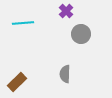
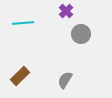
gray semicircle: moved 6 px down; rotated 30 degrees clockwise
brown rectangle: moved 3 px right, 6 px up
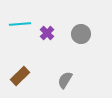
purple cross: moved 19 px left, 22 px down
cyan line: moved 3 px left, 1 px down
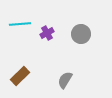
purple cross: rotated 16 degrees clockwise
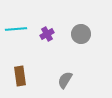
cyan line: moved 4 px left, 5 px down
purple cross: moved 1 px down
brown rectangle: rotated 54 degrees counterclockwise
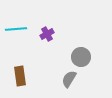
gray circle: moved 23 px down
gray semicircle: moved 4 px right, 1 px up
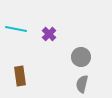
cyan line: rotated 15 degrees clockwise
purple cross: moved 2 px right; rotated 16 degrees counterclockwise
gray semicircle: moved 13 px right, 5 px down; rotated 18 degrees counterclockwise
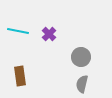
cyan line: moved 2 px right, 2 px down
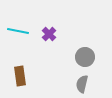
gray circle: moved 4 px right
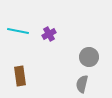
purple cross: rotated 16 degrees clockwise
gray circle: moved 4 px right
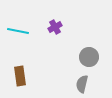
purple cross: moved 6 px right, 7 px up
